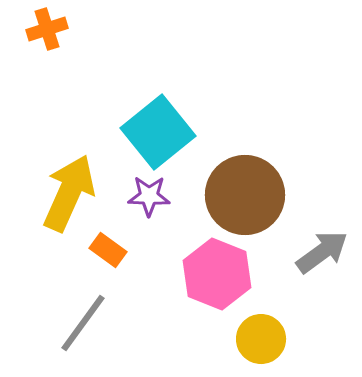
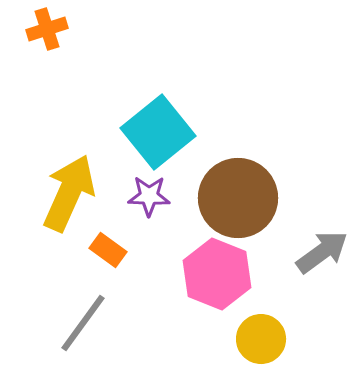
brown circle: moved 7 px left, 3 px down
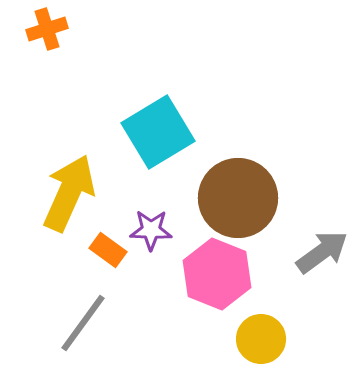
cyan square: rotated 8 degrees clockwise
purple star: moved 2 px right, 34 px down
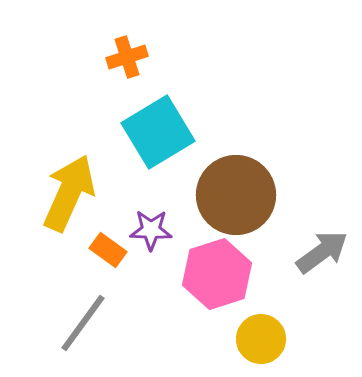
orange cross: moved 80 px right, 28 px down
brown circle: moved 2 px left, 3 px up
pink hexagon: rotated 20 degrees clockwise
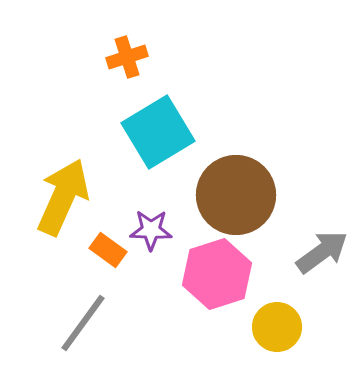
yellow arrow: moved 6 px left, 4 px down
yellow circle: moved 16 px right, 12 px up
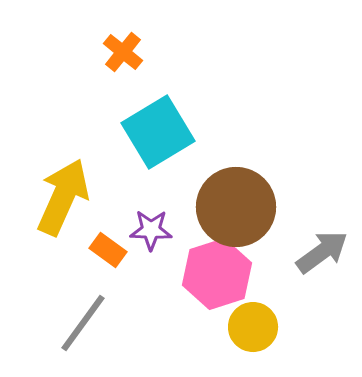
orange cross: moved 4 px left, 5 px up; rotated 33 degrees counterclockwise
brown circle: moved 12 px down
yellow circle: moved 24 px left
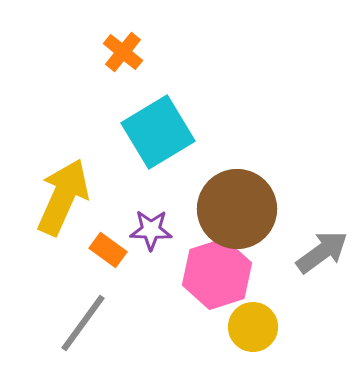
brown circle: moved 1 px right, 2 px down
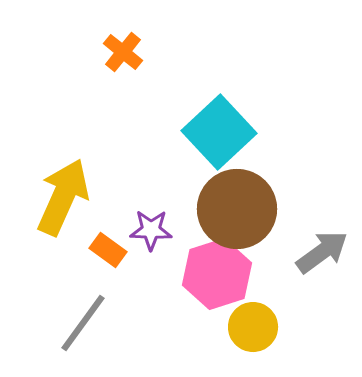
cyan square: moved 61 px right; rotated 12 degrees counterclockwise
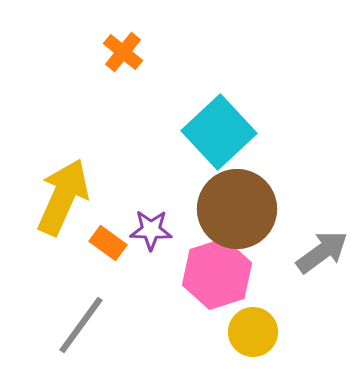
orange rectangle: moved 7 px up
gray line: moved 2 px left, 2 px down
yellow circle: moved 5 px down
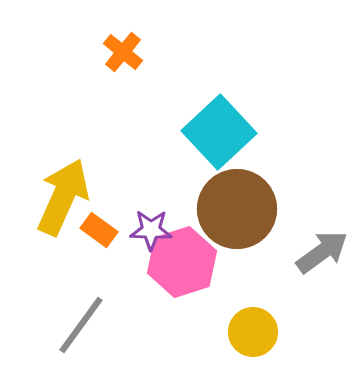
orange rectangle: moved 9 px left, 13 px up
pink hexagon: moved 35 px left, 12 px up
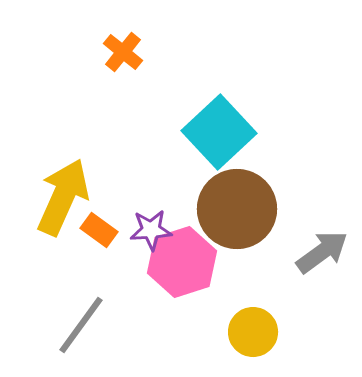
purple star: rotated 6 degrees counterclockwise
